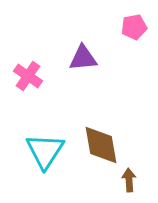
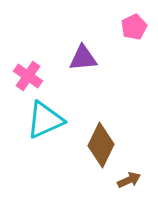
pink pentagon: rotated 15 degrees counterclockwise
brown diamond: rotated 36 degrees clockwise
cyan triangle: moved 31 px up; rotated 33 degrees clockwise
brown arrow: rotated 70 degrees clockwise
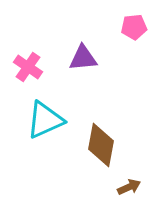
pink pentagon: rotated 20 degrees clockwise
pink cross: moved 9 px up
brown diamond: rotated 15 degrees counterclockwise
brown arrow: moved 7 px down
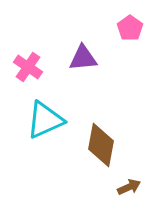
pink pentagon: moved 4 px left, 1 px down; rotated 30 degrees counterclockwise
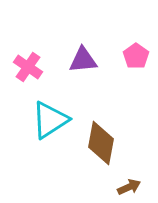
pink pentagon: moved 6 px right, 28 px down
purple triangle: moved 2 px down
cyan triangle: moved 5 px right; rotated 9 degrees counterclockwise
brown diamond: moved 2 px up
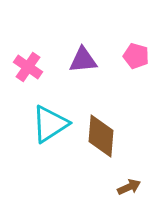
pink pentagon: rotated 20 degrees counterclockwise
cyan triangle: moved 4 px down
brown diamond: moved 7 px up; rotated 6 degrees counterclockwise
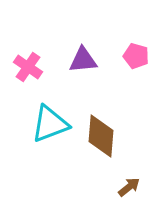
cyan triangle: rotated 12 degrees clockwise
brown arrow: rotated 15 degrees counterclockwise
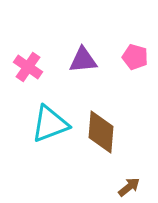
pink pentagon: moved 1 px left, 1 px down
brown diamond: moved 4 px up
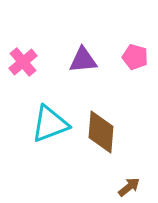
pink cross: moved 5 px left, 5 px up; rotated 16 degrees clockwise
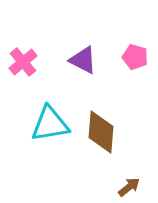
purple triangle: rotated 32 degrees clockwise
cyan triangle: rotated 12 degrees clockwise
